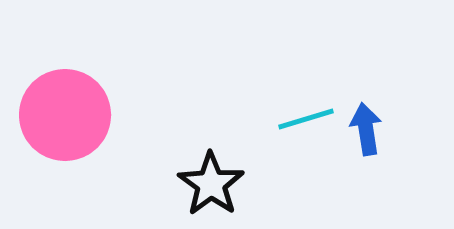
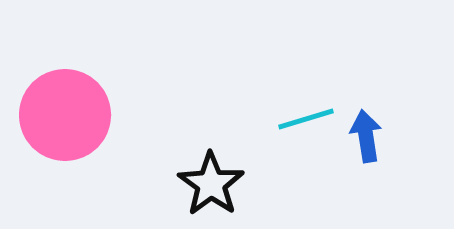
blue arrow: moved 7 px down
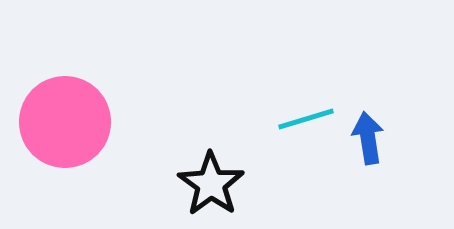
pink circle: moved 7 px down
blue arrow: moved 2 px right, 2 px down
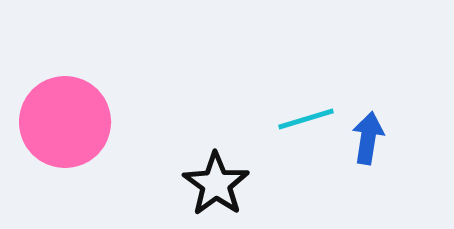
blue arrow: rotated 18 degrees clockwise
black star: moved 5 px right
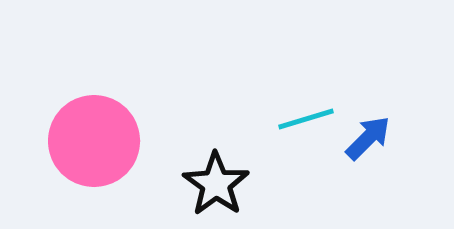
pink circle: moved 29 px right, 19 px down
blue arrow: rotated 36 degrees clockwise
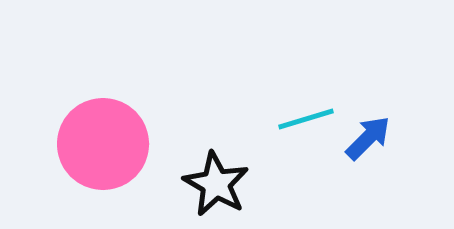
pink circle: moved 9 px right, 3 px down
black star: rotated 6 degrees counterclockwise
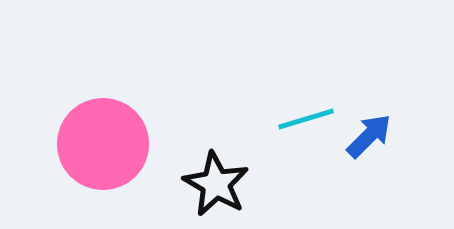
blue arrow: moved 1 px right, 2 px up
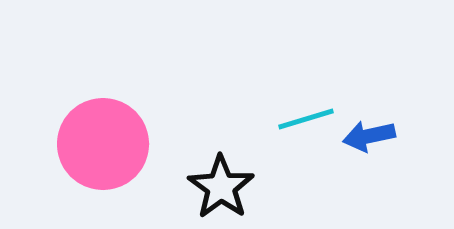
blue arrow: rotated 147 degrees counterclockwise
black star: moved 5 px right, 3 px down; rotated 6 degrees clockwise
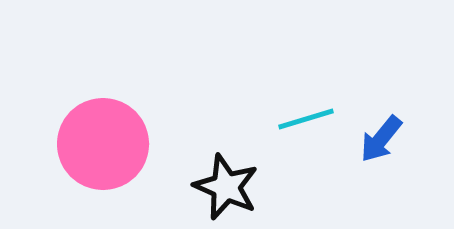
blue arrow: moved 12 px right, 3 px down; rotated 39 degrees counterclockwise
black star: moved 5 px right; rotated 12 degrees counterclockwise
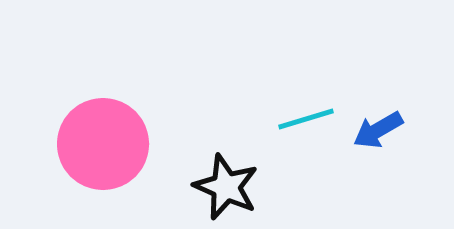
blue arrow: moved 3 px left, 9 px up; rotated 21 degrees clockwise
